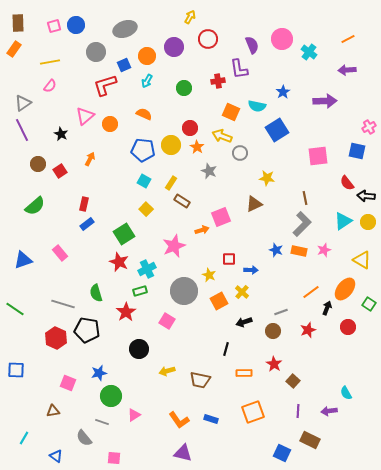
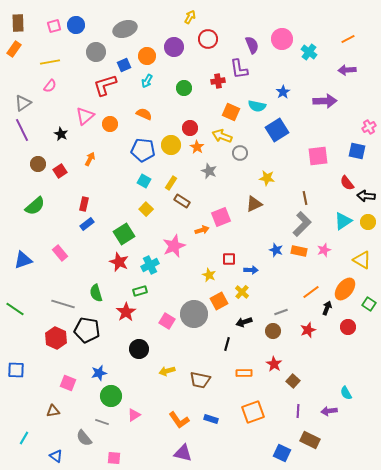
cyan cross at (147, 269): moved 3 px right, 4 px up
gray circle at (184, 291): moved 10 px right, 23 px down
black line at (226, 349): moved 1 px right, 5 px up
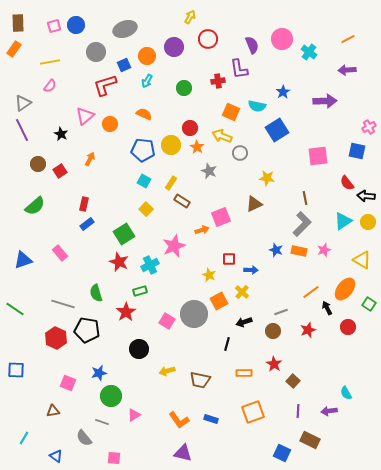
black arrow at (327, 308): rotated 48 degrees counterclockwise
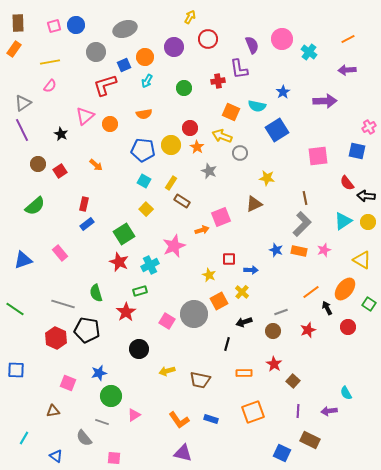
orange circle at (147, 56): moved 2 px left, 1 px down
orange semicircle at (144, 114): rotated 147 degrees clockwise
orange arrow at (90, 159): moved 6 px right, 6 px down; rotated 104 degrees clockwise
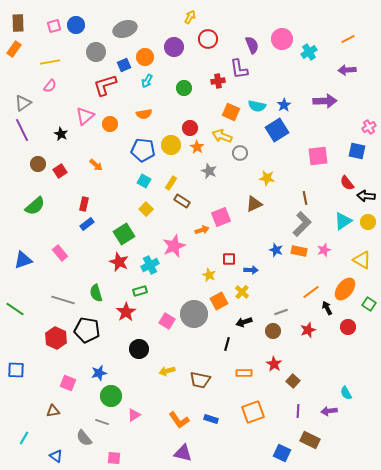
cyan cross at (309, 52): rotated 21 degrees clockwise
blue star at (283, 92): moved 1 px right, 13 px down
gray line at (63, 304): moved 4 px up
